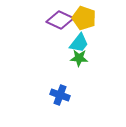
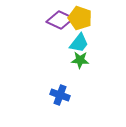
yellow pentagon: moved 4 px left
green star: moved 1 px right, 2 px down
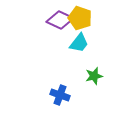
green star: moved 14 px right, 16 px down; rotated 18 degrees counterclockwise
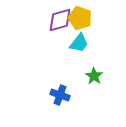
purple diamond: rotated 40 degrees counterclockwise
green star: rotated 24 degrees counterclockwise
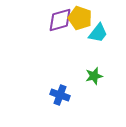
cyan trapezoid: moved 19 px right, 10 px up
green star: rotated 24 degrees clockwise
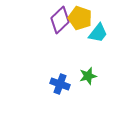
purple diamond: rotated 28 degrees counterclockwise
green star: moved 6 px left
blue cross: moved 11 px up
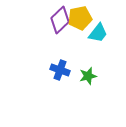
yellow pentagon: rotated 30 degrees counterclockwise
blue cross: moved 14 px up
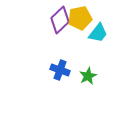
green star: rotated 12 degrees counterclockwise
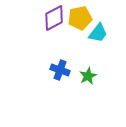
purple diamond: moved 6 px left, 2 px up; rotated 16 degrees clockwise
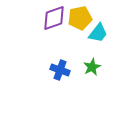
purple diamond: rotated 8 degrees clockwise
green star: moved 4 px right, 9 px up
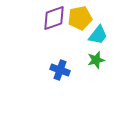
cyan trapezoid: moved 2 px down
green star: moved 4 px right, 7 px up; rotated 12 degrees clockwise
